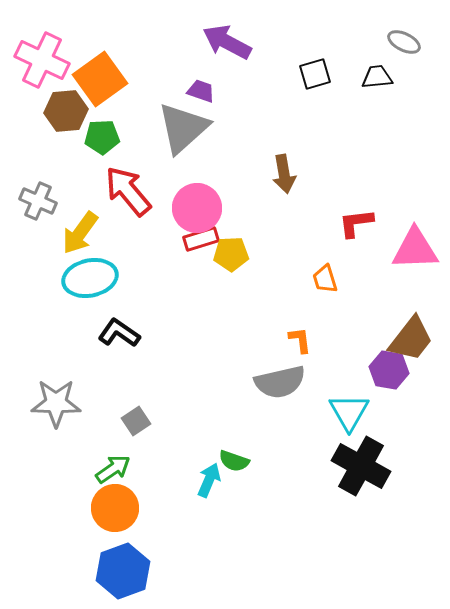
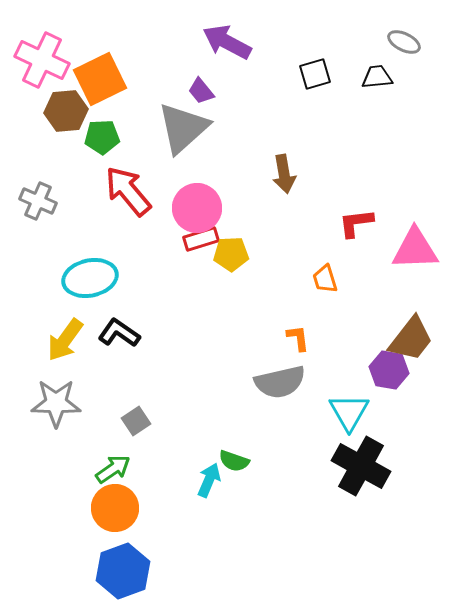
orange square: rotated 10 degrees clockwise
purple trapezoid: rotated 148 degrees counterclockwise
yellow arrow: moved 15 px left, 107 px down
orange L-shape: moved 2 px left, 2 px up
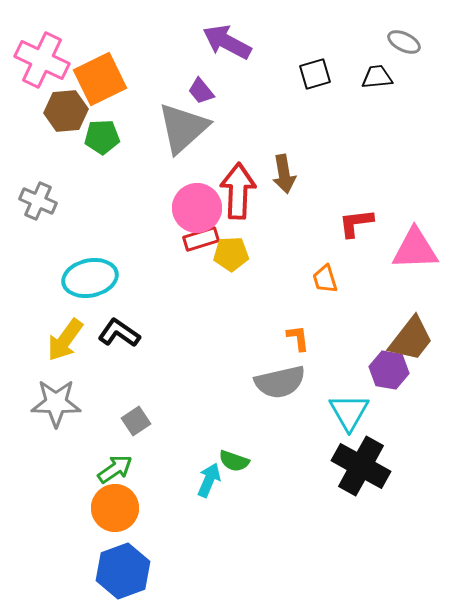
red arrow: moved 110 px right; rotated 42 degrees clockwise
green arrow: moved 2 px right
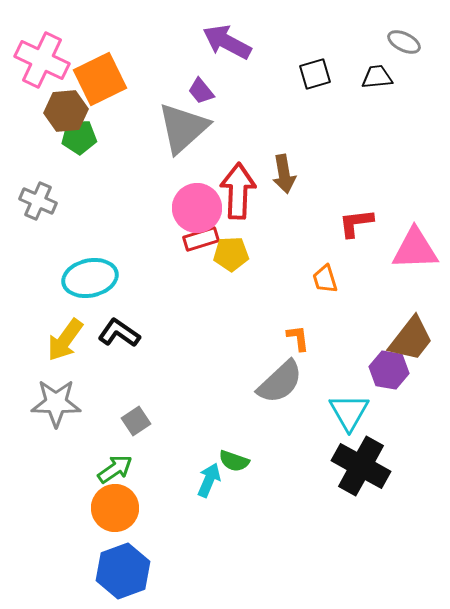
green pentagon: moved 23 px left
gray semicircle: rotated 30 degrees counterclockwise
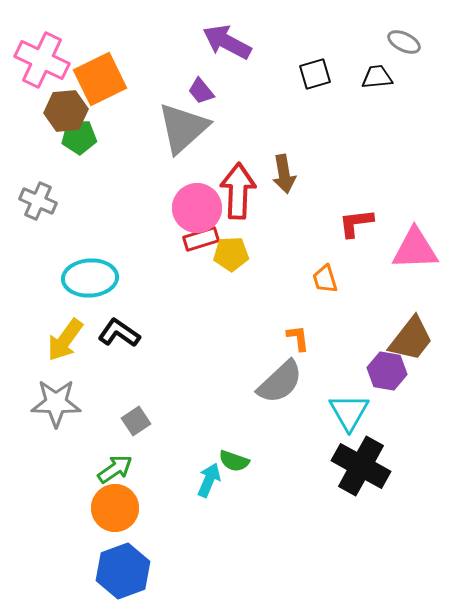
cyan ellipse: rotated 8 degrees clockwise
purple hexagon: moved 2 px left, 1 px down
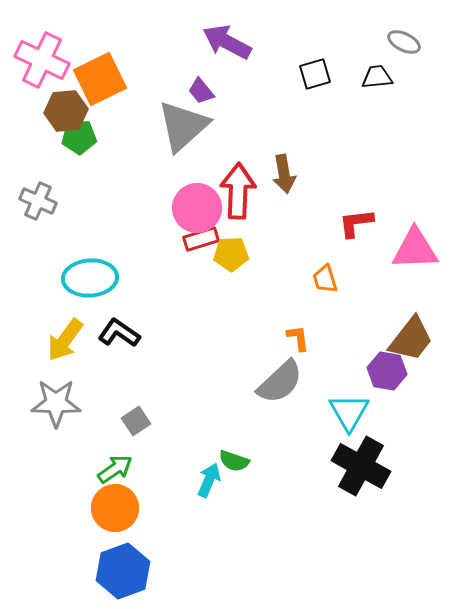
gray triangle: moved 2 px up
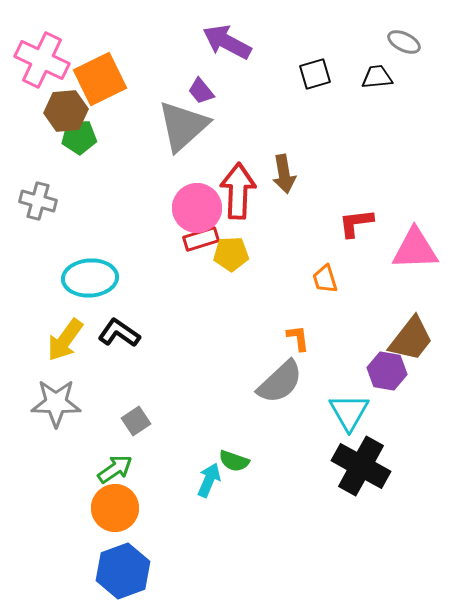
gray cross: rotated 9 degrees counterclockwise
